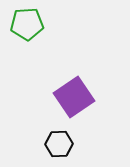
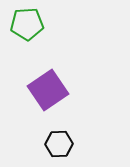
purple square: moved 26 px left, 7 px up
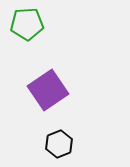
black hexagon: rotated 20 degrees counterclockwise
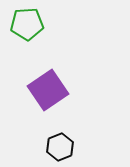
black hexagon: moved 1 px right, 3 px down
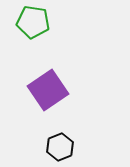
green pentagon: moved 6 px right, 2 px up; rotated 12 degrees clockwise
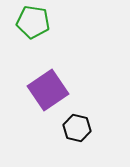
black hexagon: moved 17 px right, 19 px up; rotated 24 degrees counterclockwise
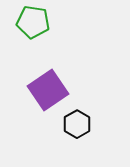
black hexagon: moved 4 px up; rotated 16 degrees clockwise
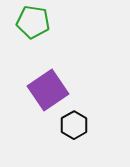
black hexagon: moved 3 px left, 1 px down
